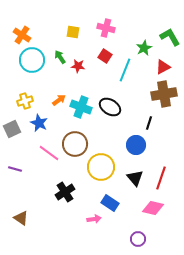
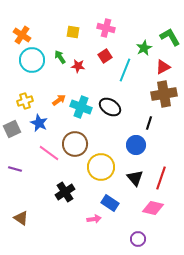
red square: rotated 24 degrees clockwise
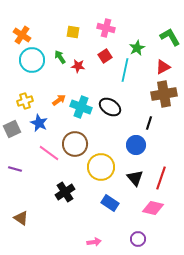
green star: moved 7 px left
cyan line: rotated 10 degrees counterclockwise
pink arrow: moved 23 px down
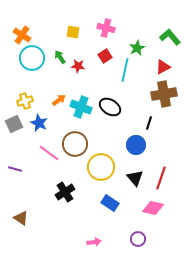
green L-shape: rotated 10 degrees counterclockwise
cyan circle: moved 2 px up
gray square: moved 2 px right, 5 px up
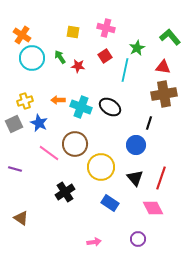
red triangle: rotated 35 degrees clockwise
orange arrow: moved 1 px left; rotated 144 degrees counterclockwise
pink diamond: rotated 50 degrees clockwise
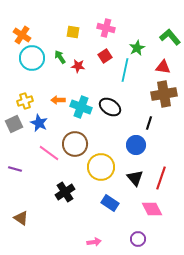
pink diamond: moved 1 px left, 1 px down
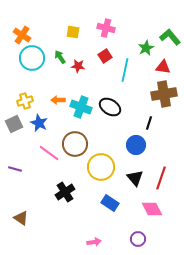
green star: moved 9 px right
